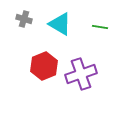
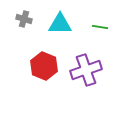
cyan triangle: rotated 30 degrees counterclockwise
red hexagon: rotated 16 degrees counterclockwise
purple cross: moved 5 px right, 4 px up
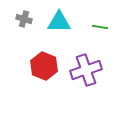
cyan triangle: moved 1 px left, 2 px up
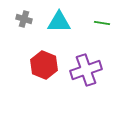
green line: moved 2 px right, 4 px up
red hexagon: moved 1 px up
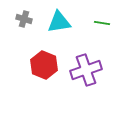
cyan triangle: rotated 10 degrees counterclockwise
